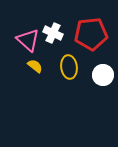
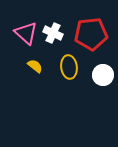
pink triangle: moved 2 px left, 7 px up
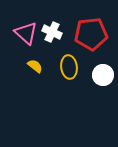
white cross: moved 1 px left, 1 px up
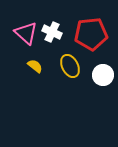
yellow ellipse: moved 1 px right, 1 px up; rotated 20 degrees counterclockwise
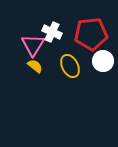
pink triangle: moved 7 px right, 12 px down; rotated 20 degrees clockwise
white circle: moved 14 px up
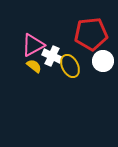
white cross: moved 24 px down
pink triangle: rotated 30 degrees clockwise
yellow semicircle: moved 1 px left
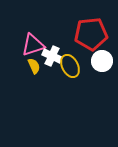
pink triangle: rotated 10 degrees clockwise
white circle: moved 1 px left
yellow semicircle: rotated 28 degrees clockwise
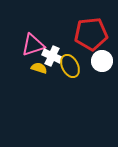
yellow semicircle: moved 5 px right, 2 px down; rotated 49 degrees counterclockwise
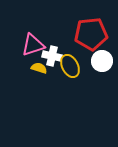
white cross: rotated 12 degrees counterclockwise
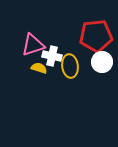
red pentagon: moved 5 px right, 2 px down
white circle: moved 1 px down
yellow ellipse: rotated 20 degrees clockwise
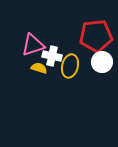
yellow ellipse: rotated 20 degrees clockwise
